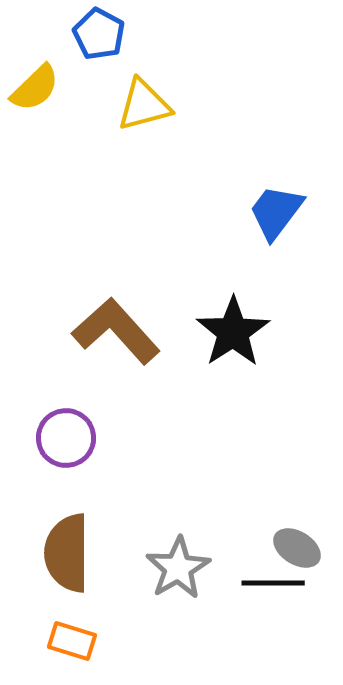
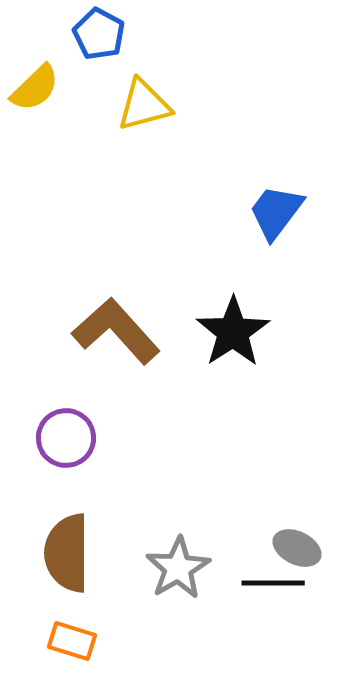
gray ellipse: rotated 6 degrees counterclockwise
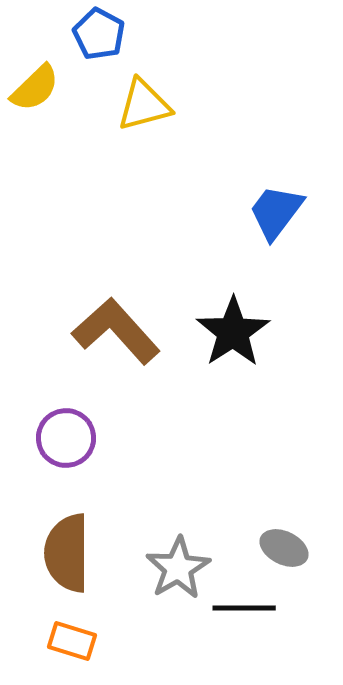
gray ellipse: moved 13 px left
black line: moved 29 px left, 25 px down
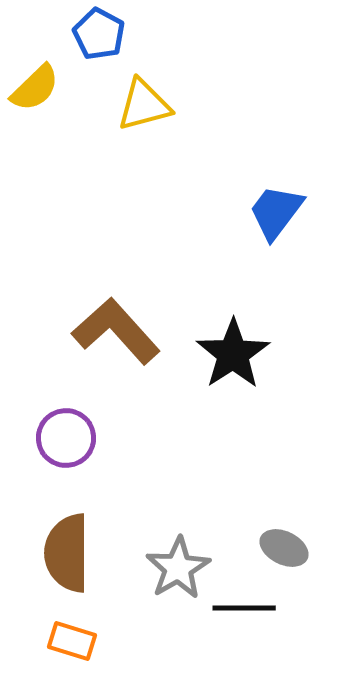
black star: moved 22 px down
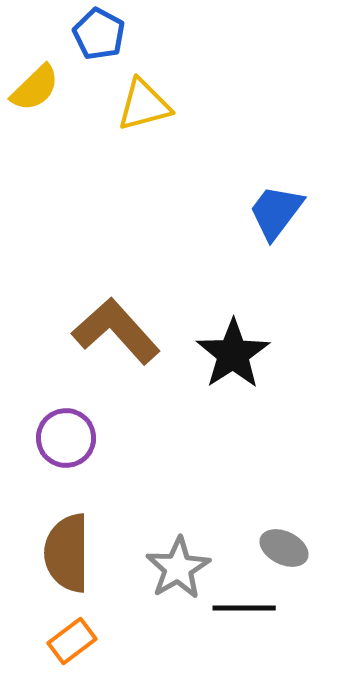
orange rectangle: rotated 54 degrees counterclockwise
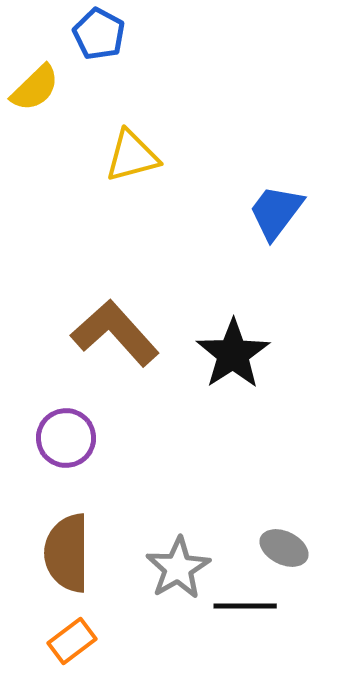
yellow triangle: moved 12 px left, 51 px down
brown L-shape: moved 1 px left, 2 px down
black line: moved 1 px right, 2 px up
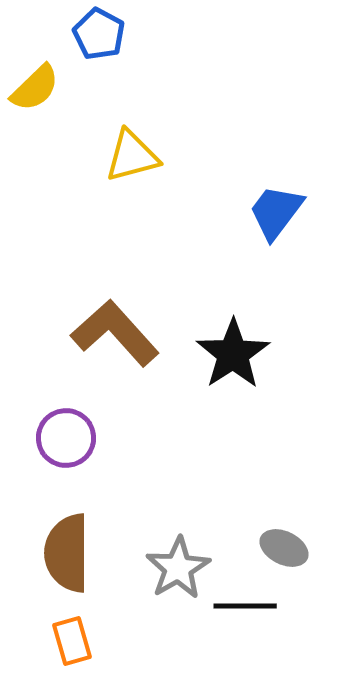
orange rectangle: rotated 69 degrees counterclockwise
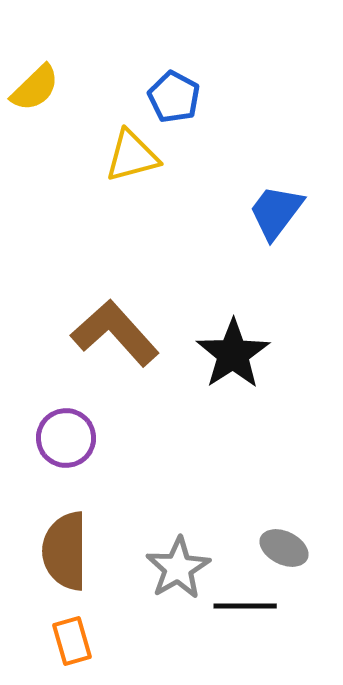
blue pentagon: moved 75 px right, 63 px down
brown semicircle: moved 2 px left, 2 px up
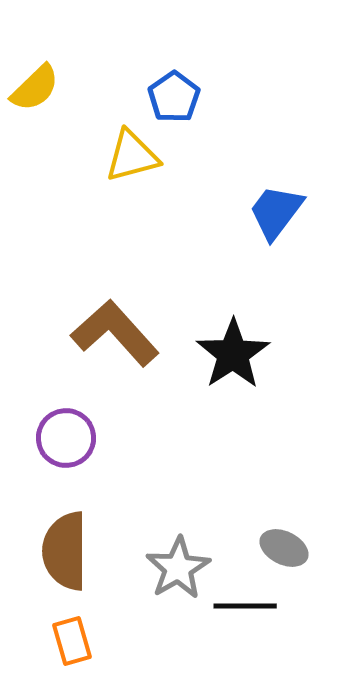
blue pentagon: rotated 9 degrees clockwise
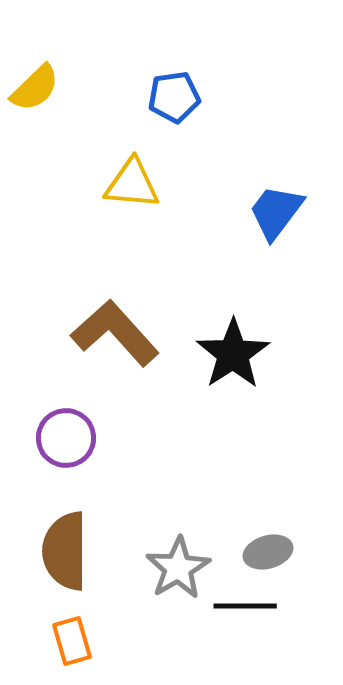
blue pentagon: rotated 27 degrees clockwise
yellow triangle: moved 28 px down; rotated 20 degrees clockwise
gray ellipse: moved 16 px left, 4 px down; rotated 42 degrees counterclockwise
